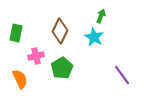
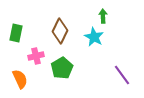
green arrow: moved 2 px right; rotated 24 degrees counterclockwise
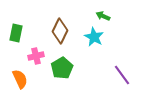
green arrow: rotated 64 degrees counterclockwise
